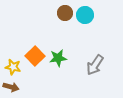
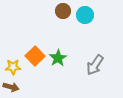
brown circle: moved 2 px left, 2 px up
green star: rotated 24 degrees counterclockwise
yellow star: rotated 14 degrees counterclockwise
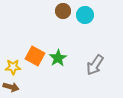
orange square: rotated 18 degrees counterclockwise
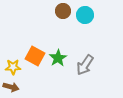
gray arrow: moved 10 px left
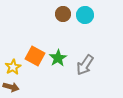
brown circle: moved 3 px down
yellow star: rotated 28 degrees counterclockwise
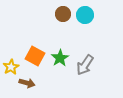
green star: moved 2 px right
yellow star: moved 2 px left
brown arrow: moved 16 px right, 4 px up
